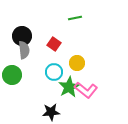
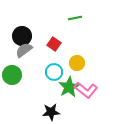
gray semicircle: rotated 120 degrees counterclockwise
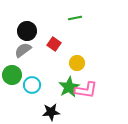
black circle: moved 5 px right, 5 px up
gray semicircle: moved 1 px left
cyan circle: moved 22 px left, 13 px down
pink L-shape: rotated 30 degrees counterclockwise
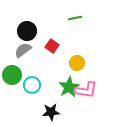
red square: moved 2 px left, 2 px down
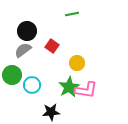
green line: moved 3 px left, 4 px up
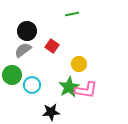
yellow circle: moved 2 px right, 1 px down
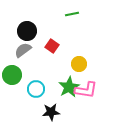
cyan circle: moved 4 px right, 4 px down
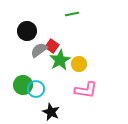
gray semicircle: moved 16 px right
green circle: moved 11 px right, 10 px down
green star: moved 9 px left, 27 px up
black star: rotated 30 degrees clockwise
